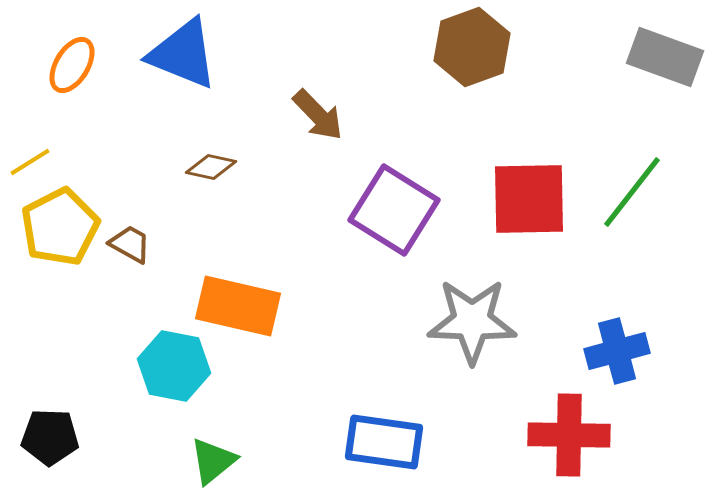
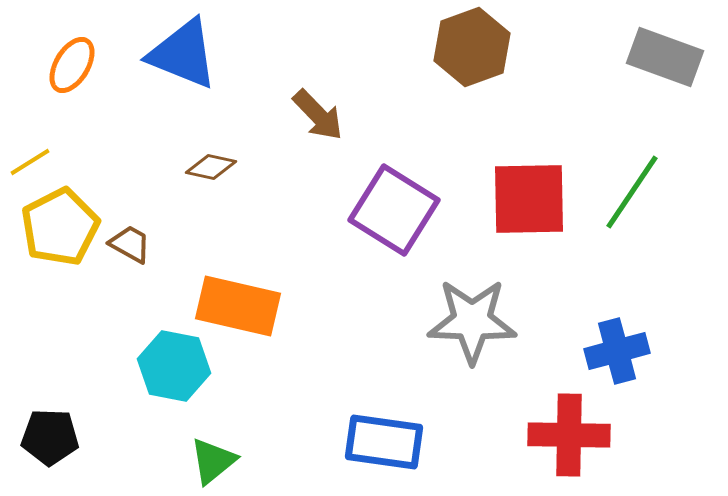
green line: rotated 4 degrees counterclockwise
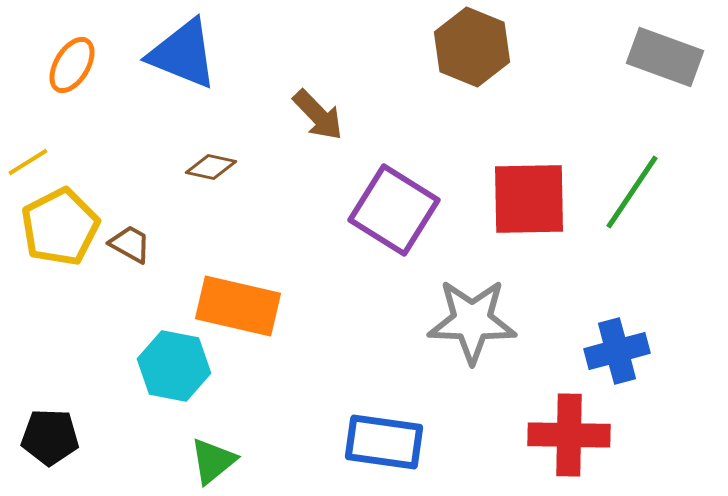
brown hexagon: rotated 18 degrees counterclockwise
yellow line: moved 2 px left
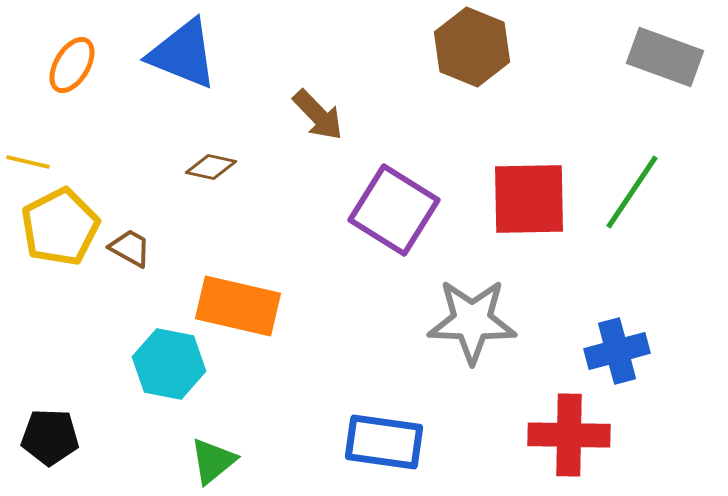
yellow line: rotated 45 degrees clockwise
brown trapezoid: moved 4 px down
cyan hexagon: moved 5 px left, 2 px up
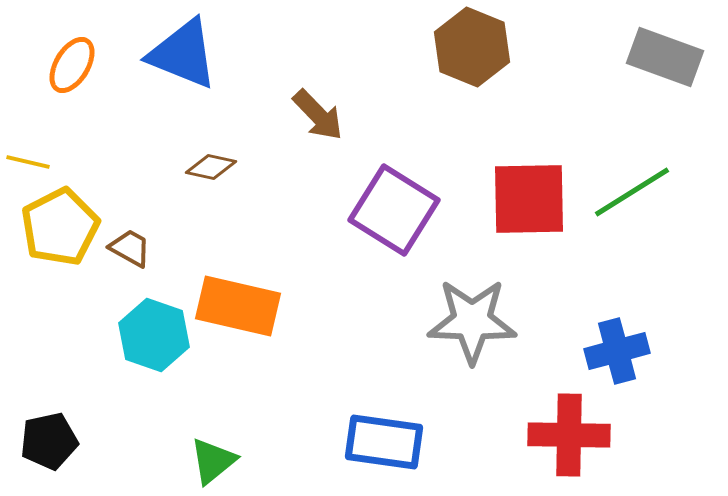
green line: rotated 24 degrees clockwise
cyan hexagon: moved 15 px left, 29 px up; rotated 8 degrees clockwise
black pentagon: moved 1 px left, 4 px down; rotated 14 degrees counterclockwise
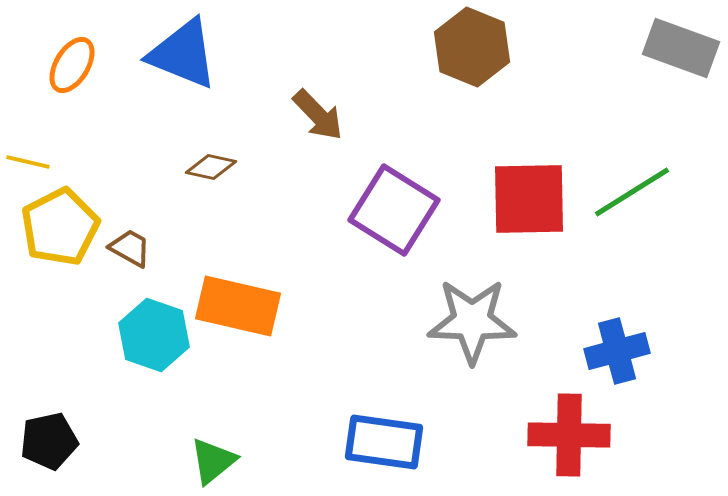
gray rectangle: moved 16 px right, 9 px up
